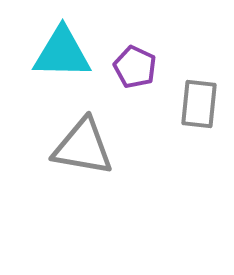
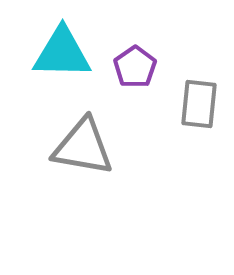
purple pentagon: rotated 12 degrees clockwise
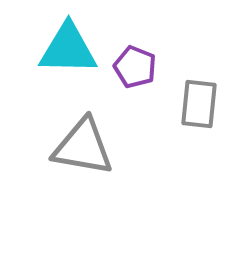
cyan triangle: moved 6 px right, 4 px up
purple pentagon: rotated 15 degrees counterclockwise
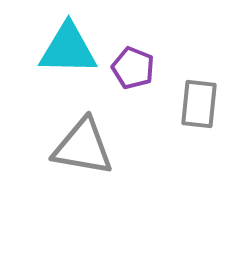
purple pentagon: moved 2 px left, 1 px down
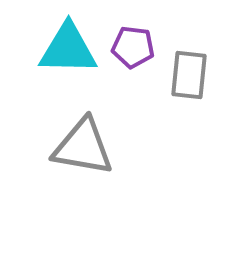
purple pentagon: moved 21 px up; rotated 15 degrees counterclockwise
gray rectangle: moved 10 px left, 29 px up
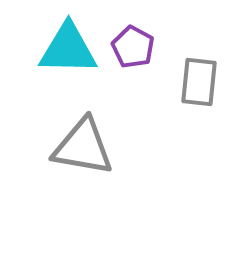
purple pentagon: rotated 21 degrees clockwise
gray rectangle: moved 10 px right, 7 px down
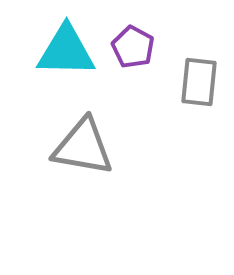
cyan triangle: moved 2 px left, 2 px down
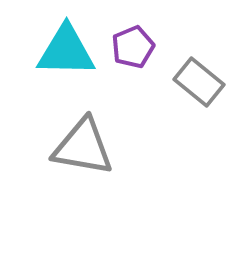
purple pentagon: rotated 21 degrees clockwise
gray rectangle: rotated 57 degrees counterclockwise
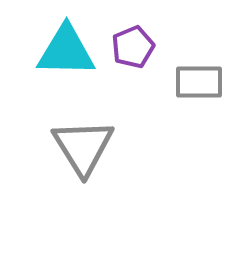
gray rectangle: rotated 39 degrees counterclockwise
gray triangle: rotated 48 degrees clockwise
